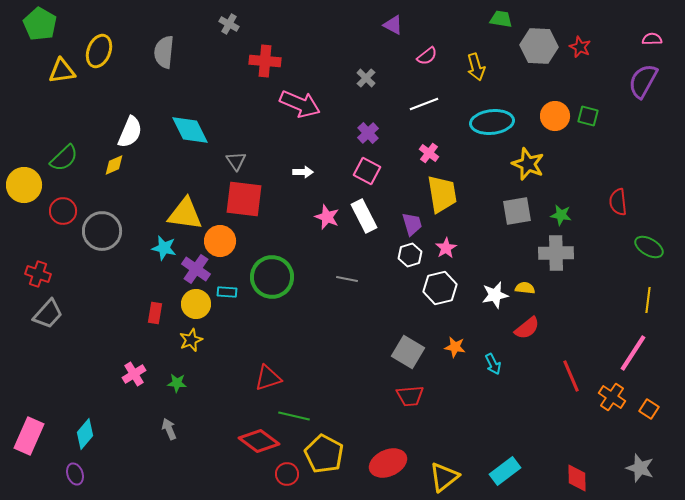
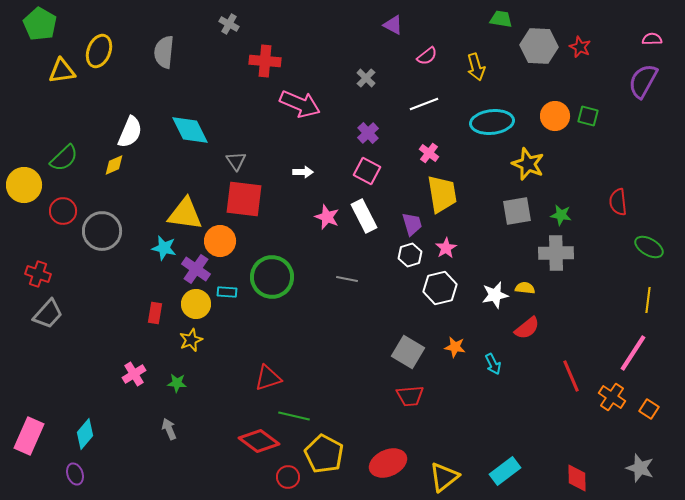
red circle at (287, 474): moved 1 px right, 3 px down
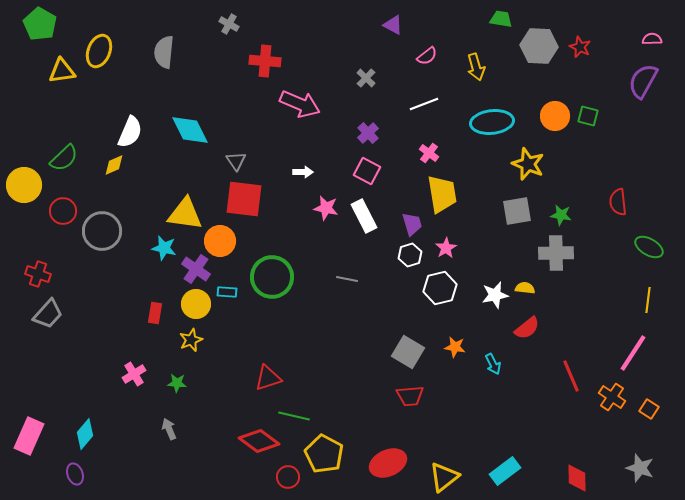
pink star at (327, 217): moved 1 px left, 9 px up; rotated 10 degrees counterclockwise
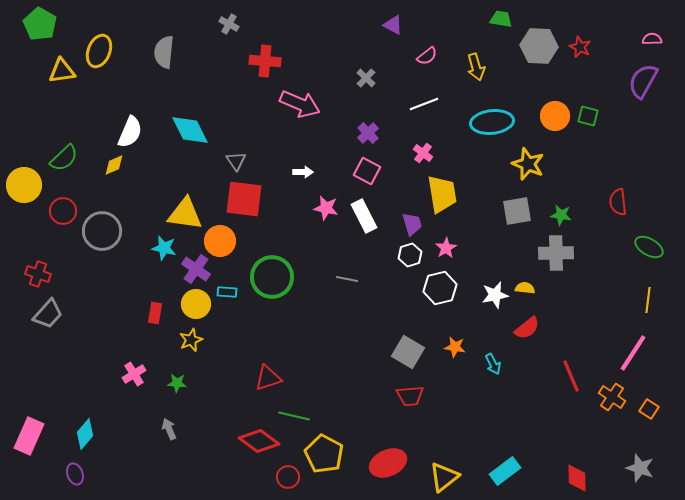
pink cross at (429, 153): moved 6 px left
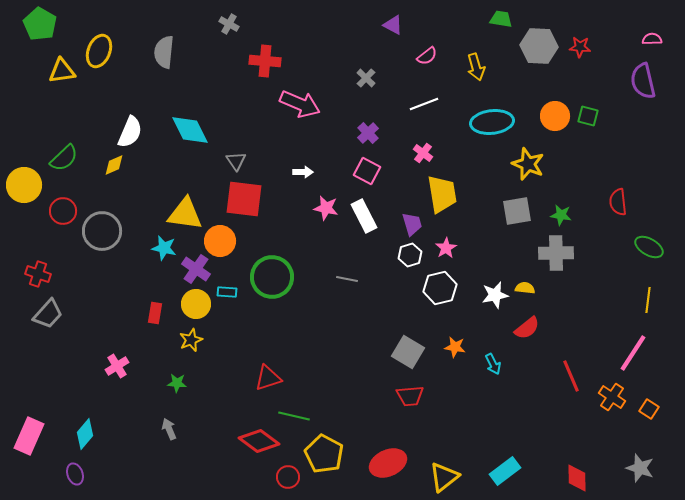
red star at (580, 47): rotated 20 degrees counterclockwise
purple semicircle at (643, 81): rotated 42 degrees counterclockwise
pink cross at (134, 374): moved 17 px left, 8 px up
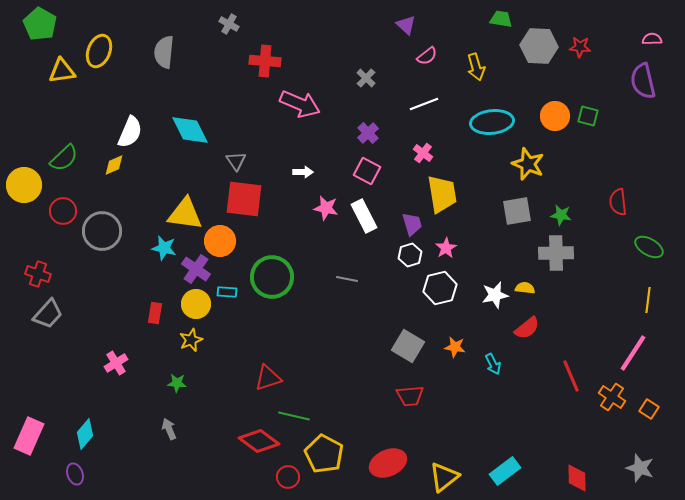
purple triangle at (393, 25): moved 13 px right; rotated 15 degrees clockwise
gray square at (408, 352): moved 6 px up
pink cross at (117, 366): moved 1 px left, 3 px up
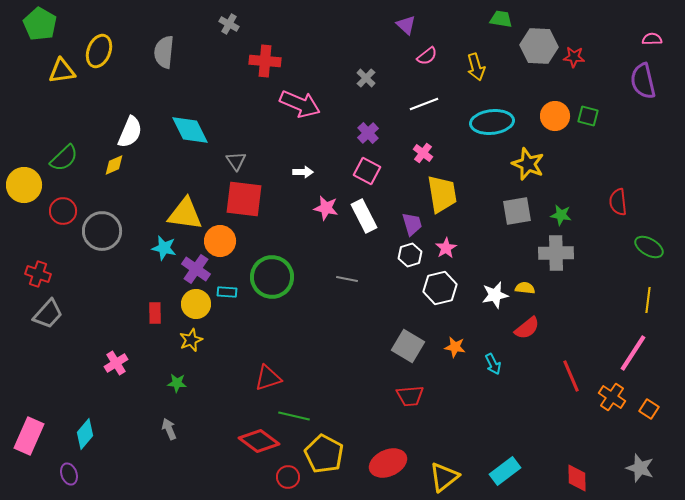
red star at (580, 47): moved 6 px left, 10 px down
red rectangle at (155, 313): rotated 10 degrees counterclockwise
purple ellipse at (75, 474): moved 6 px left
